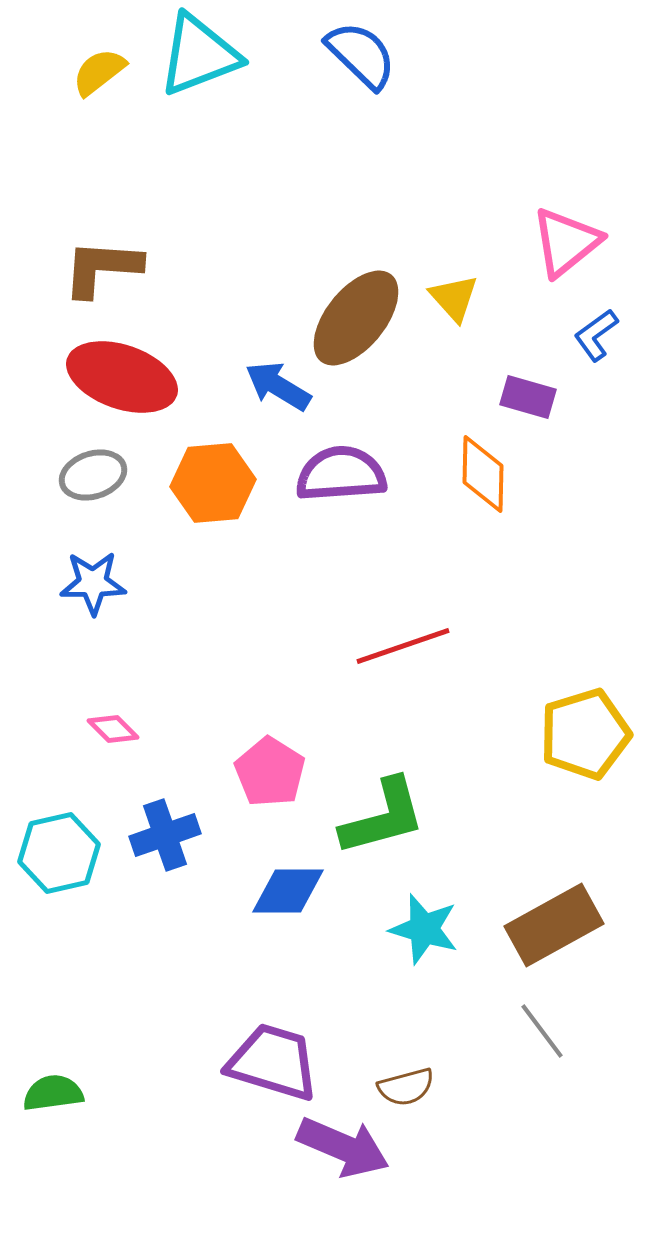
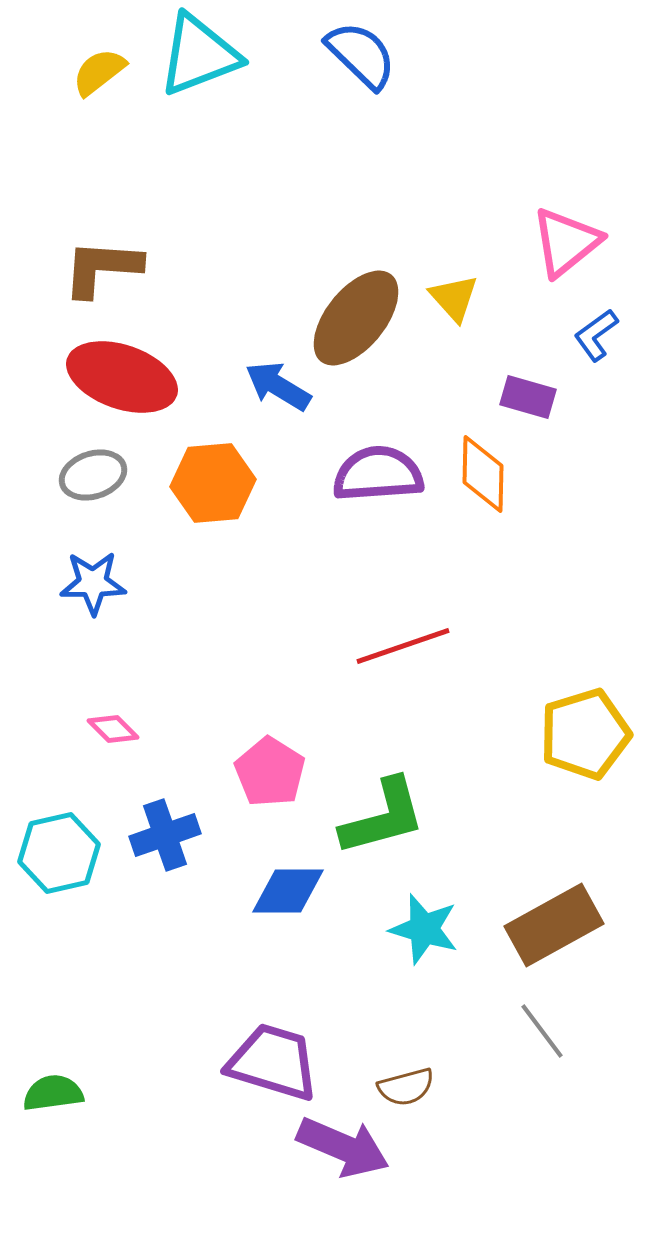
purple semicircle: moved 37 px right
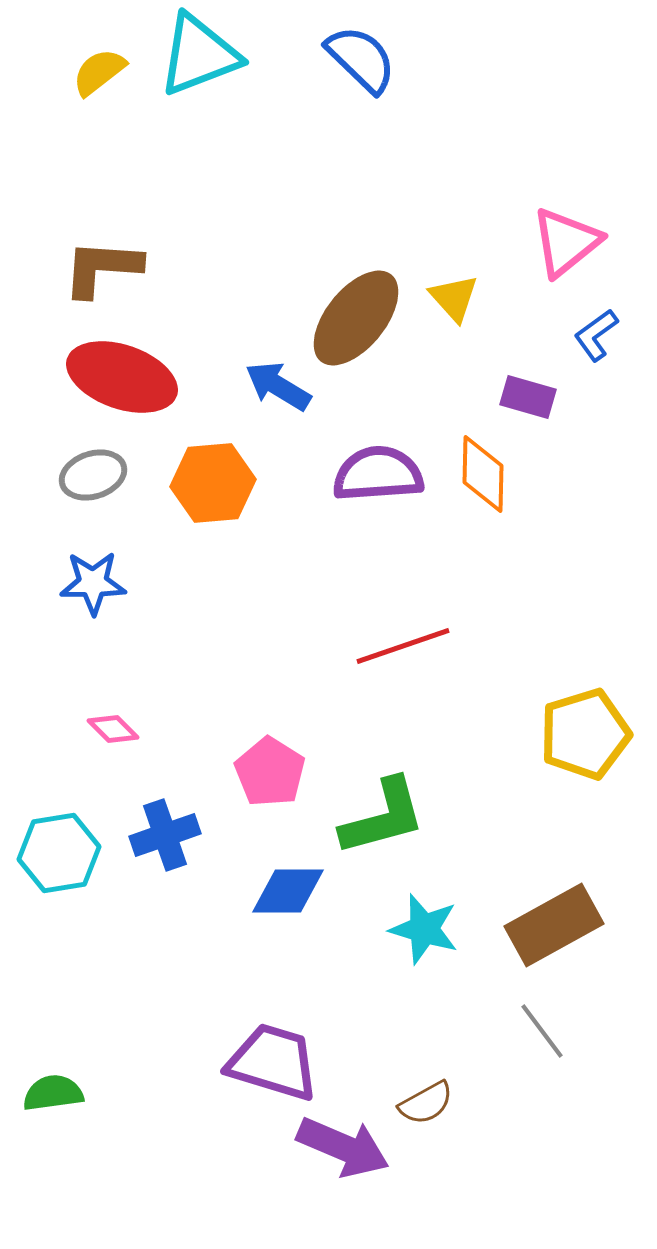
blue semicircle: moved 4 px down
cyan hexagon: rotated 4 degrees clockwise
brown semicircle: moved 20 px right, 16 px down; rotated 14 degrees counterclockwise
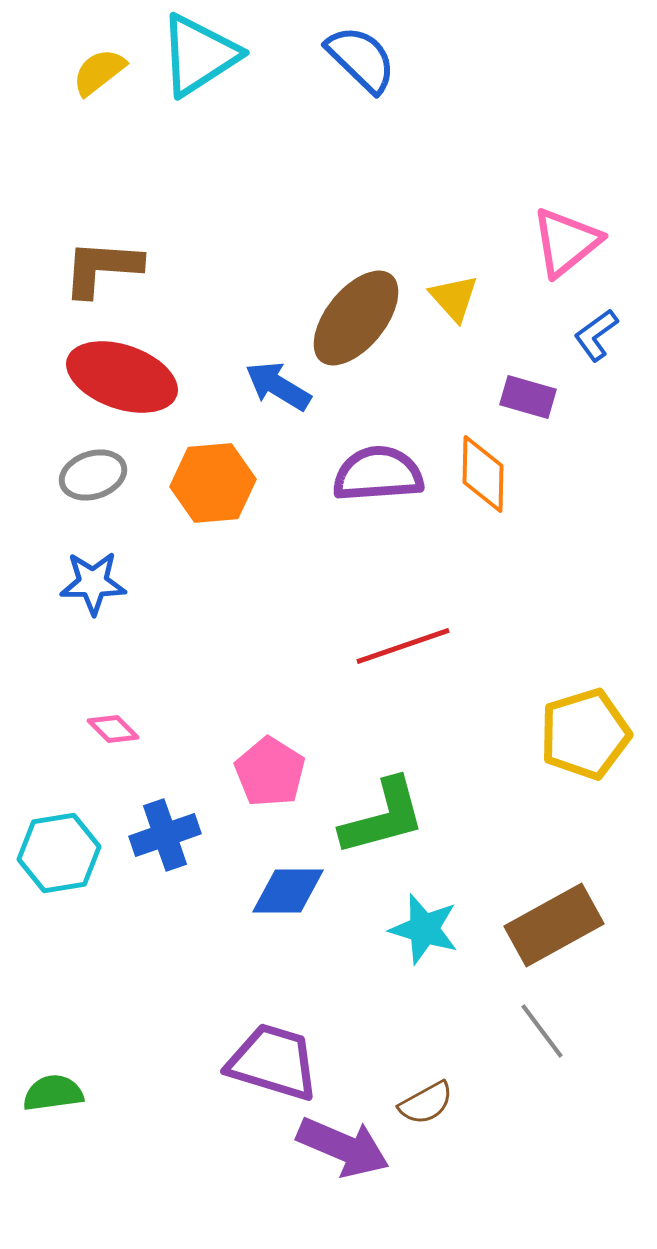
cyan triangle: rotated 12 degrees counterclockwise
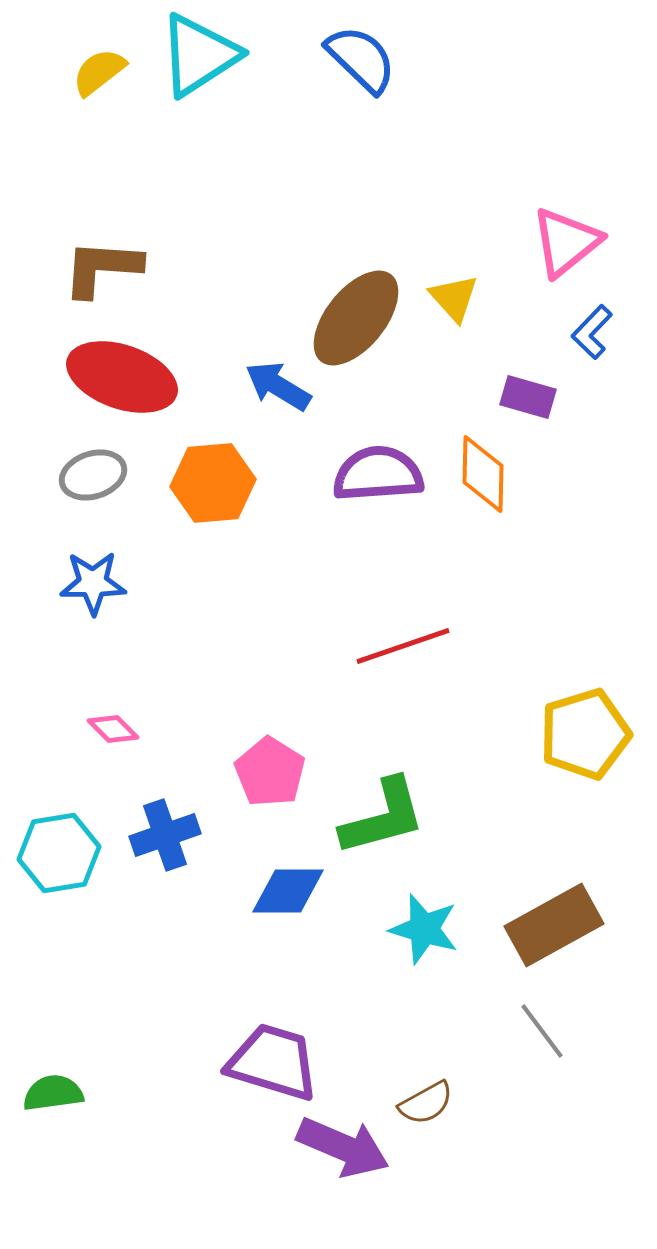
blue L-shape: moved 4 px left, 3 px up; rotated 10 degrees counterclockwise
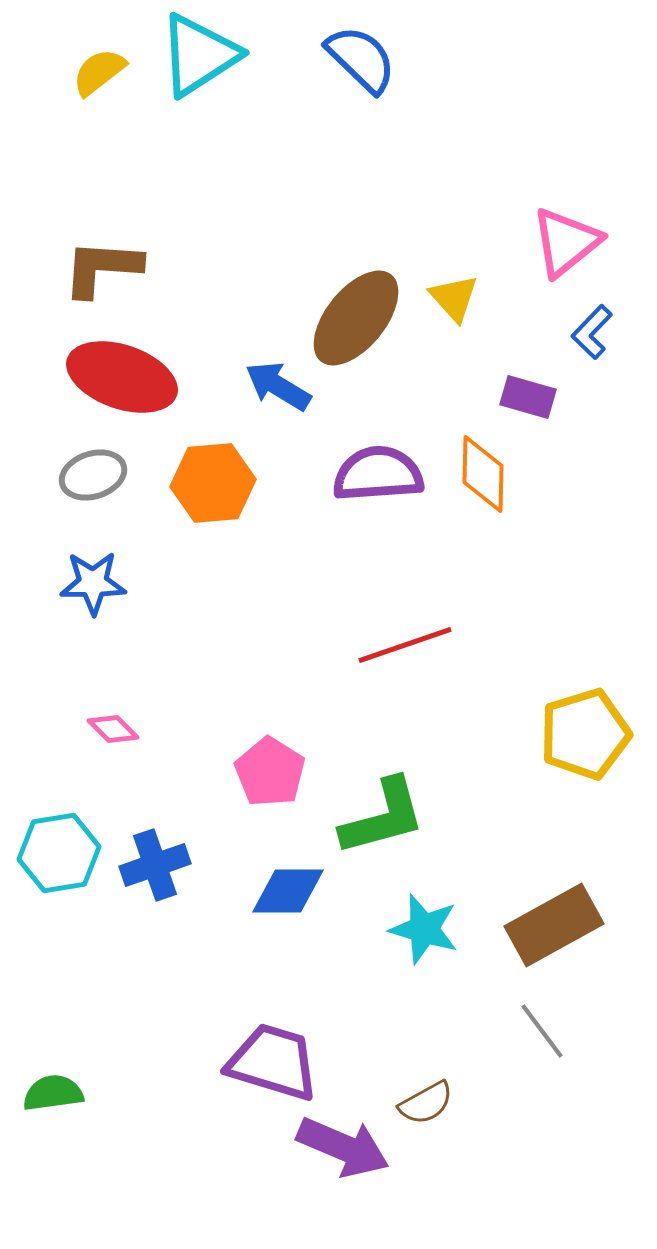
red line: moved 2 px right, 1 px up
blue cross: moved 10 px left, 30 px down
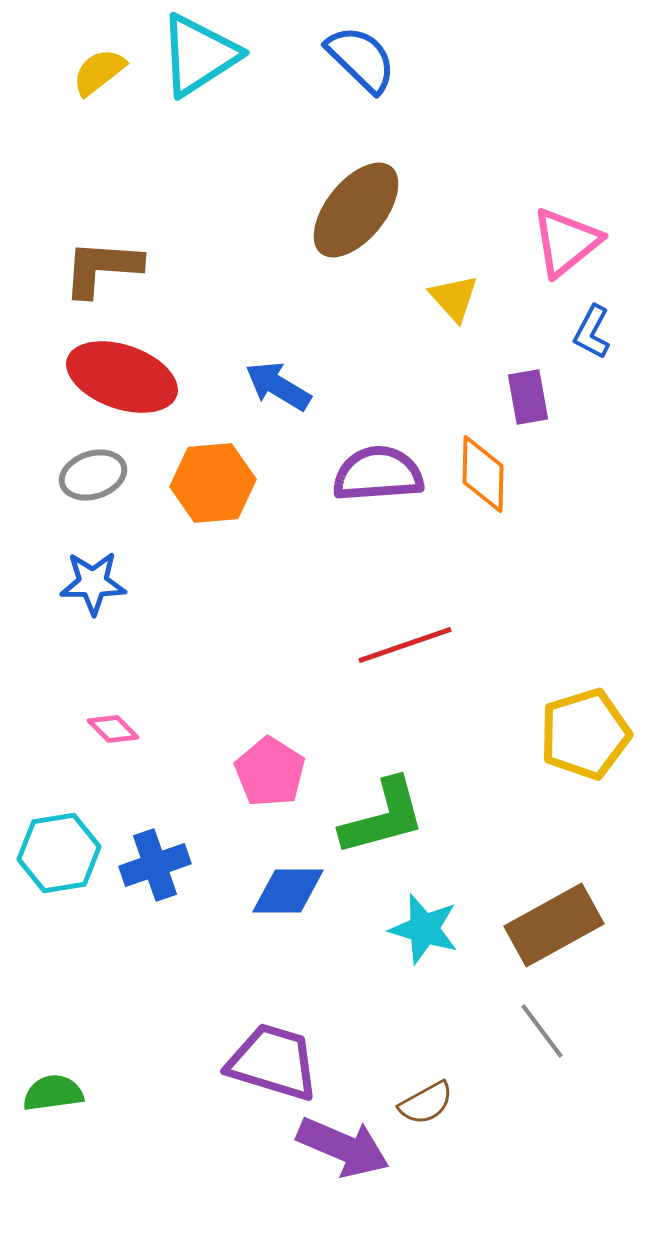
brown ellipse: moved 108 px up
blue L-shape: rotated 16 degrees counterclockwise
purple rectangle: rotated 64 degrees clockwise
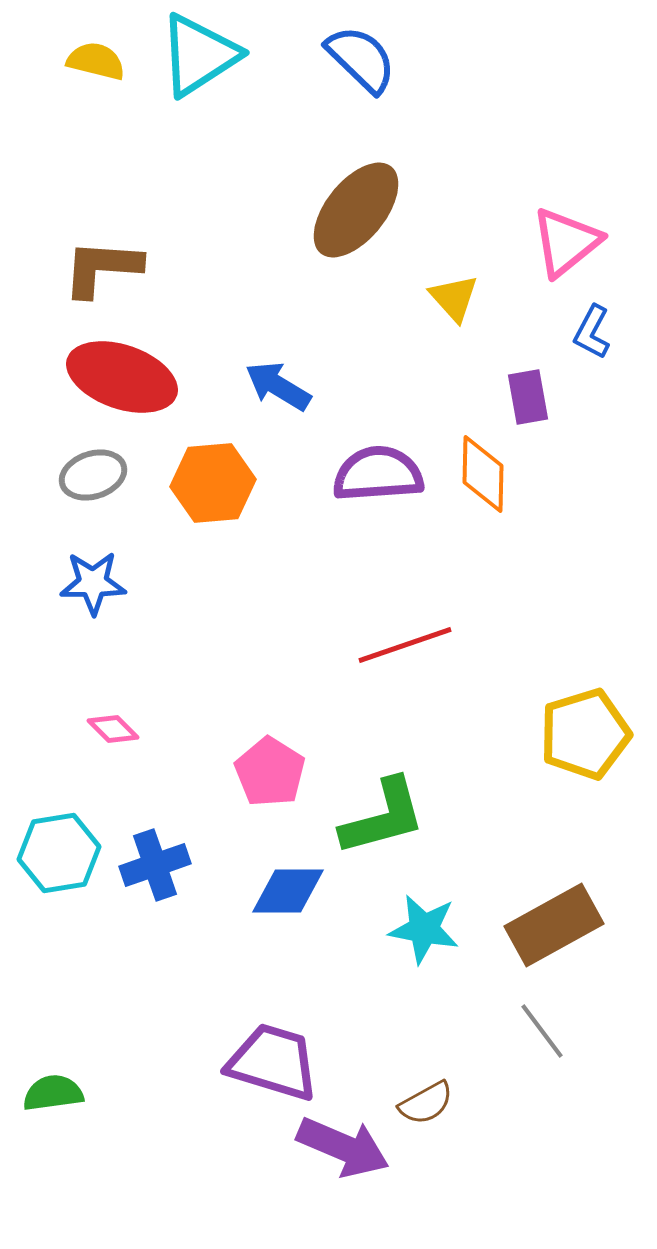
yellow semicircle: moved 3 px left, 11 px up; rotated 52 degrees clockwise
cyan star: rotated 6 degrees counterclockwise
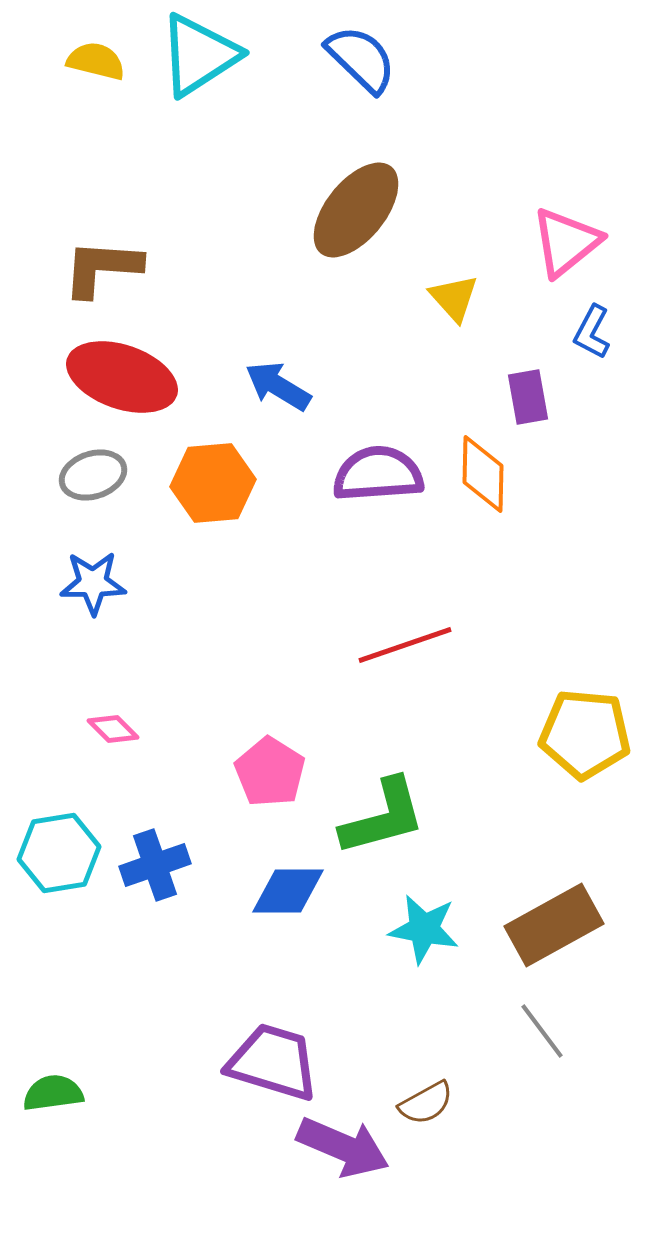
yellow pentagon: rotated 22 degrees clockwise
